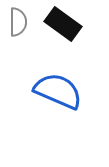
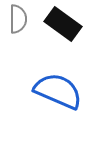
gray semicircle: moved 3 px up
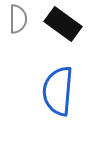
blue semicircle: rotated 108 degrees counterclockwise
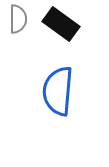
black rectangle: moved 2 px left
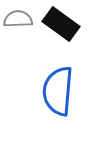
gray semicircle: rotated 92 degrees counterclockwise
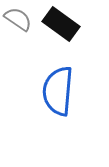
gray semicircle: rotated 36 degrees clockwise
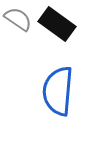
black rectangle: moved 4 px left
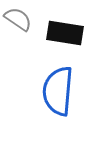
black rectangle: moved 8 px right, 9 px down; rotated 27 degrees counterclockwise
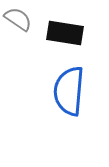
blue semicircle: moved 11 px right
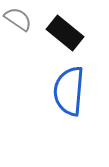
black rectangle: rotated 30 degrees clockwise
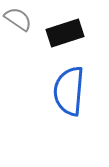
black rectangle: rotated 57 degrees counterclockwise
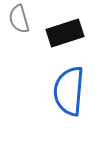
gray semicircle: moved 1 px right; rotated 140 degrees counterclockwise
